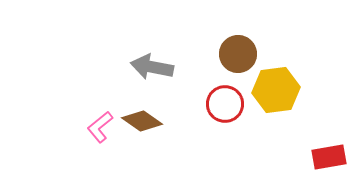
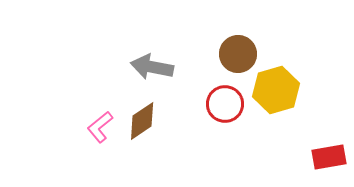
yellow hexagon: rotated 9 degrees counterclockwise
brown diamond: rotated 69 degrees counterclockwise
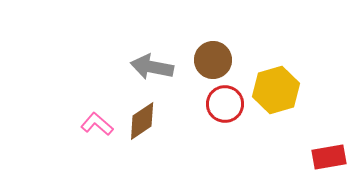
brown circle: moved 25 px left, 6 px down
pink L-shape: moved 3 px left, 3 px up; rotated 80 degrees clockwise
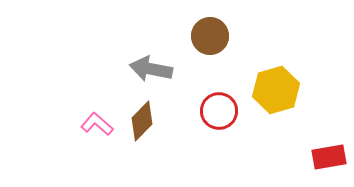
brown circle: moved 3 px left, 24 px up
gray arrow: moved 1 px left, 2 px down
red circle: moved 6 px left, 7 px down
brown diamond: rotated 12 degrees counterclockwise
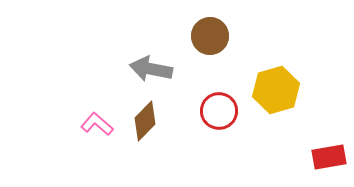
brown diamond: moved 3 px right
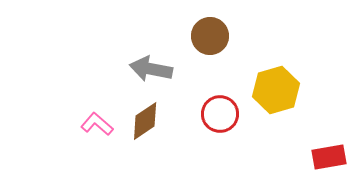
red circle: moved 1 px right, 3 px down
brown diamond: rotated 12 degrees clockwise
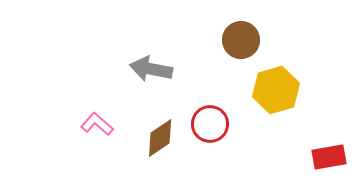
brown circle: moved 31 px right, 4 px down
red circle: moved 10 px left, 10 px down
brown diamond: moved 15 px right, 17 px down
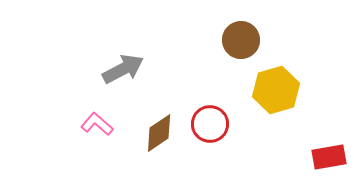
gray arrow: moved 28 px left; rotated 141 degrees clockwise
brown diamond: moved 1 px left, 5 px up
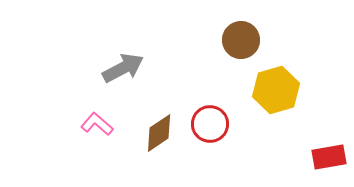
gray arrow: moved 1 px up
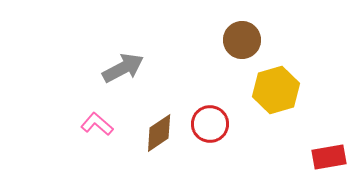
brown circle: moved 1 px right
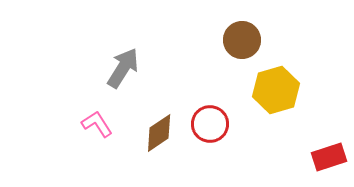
gray arrow: rotated 30 degrees counterclockwise
pink L-shape: rotated 16 degrees clockwise
red rectangle: rotated 8 degrees counterclockwise
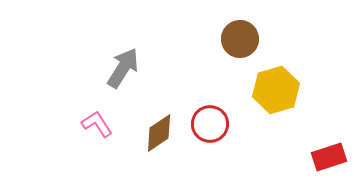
brown circle: moved 2 px left, 1 px up
